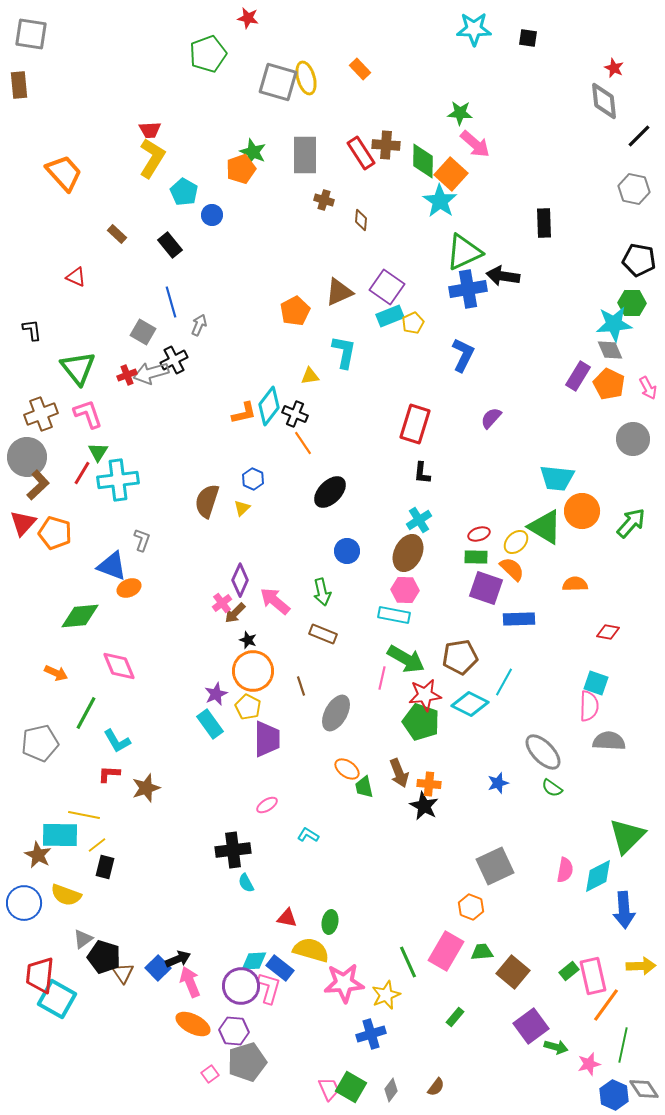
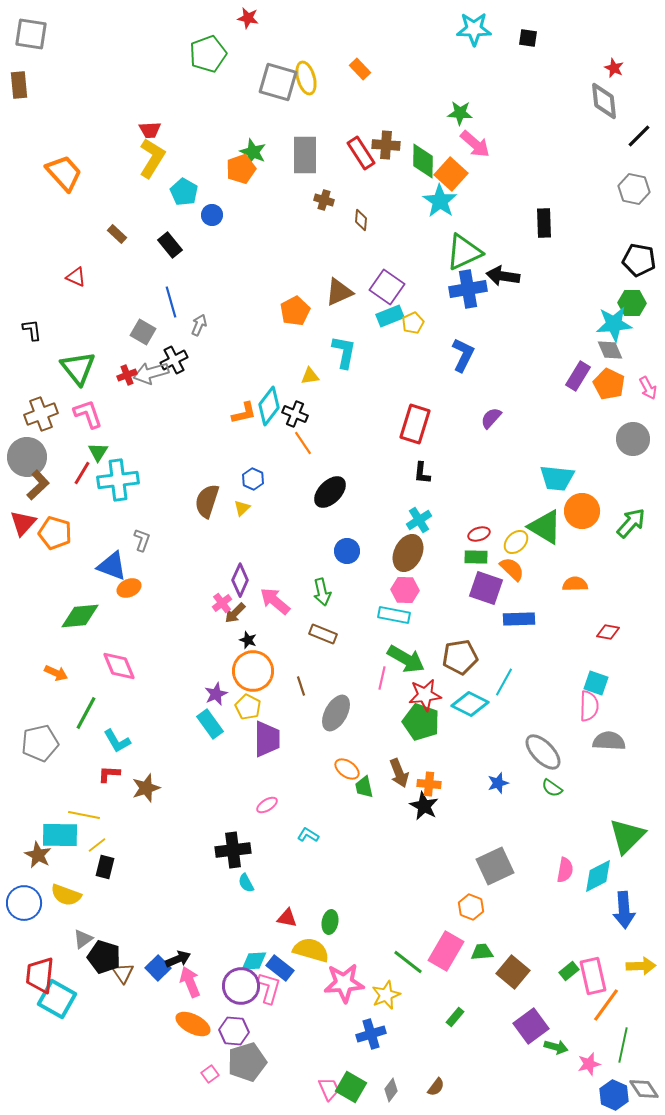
green line at (408, 962): rotated 28 degrees counterclockwise
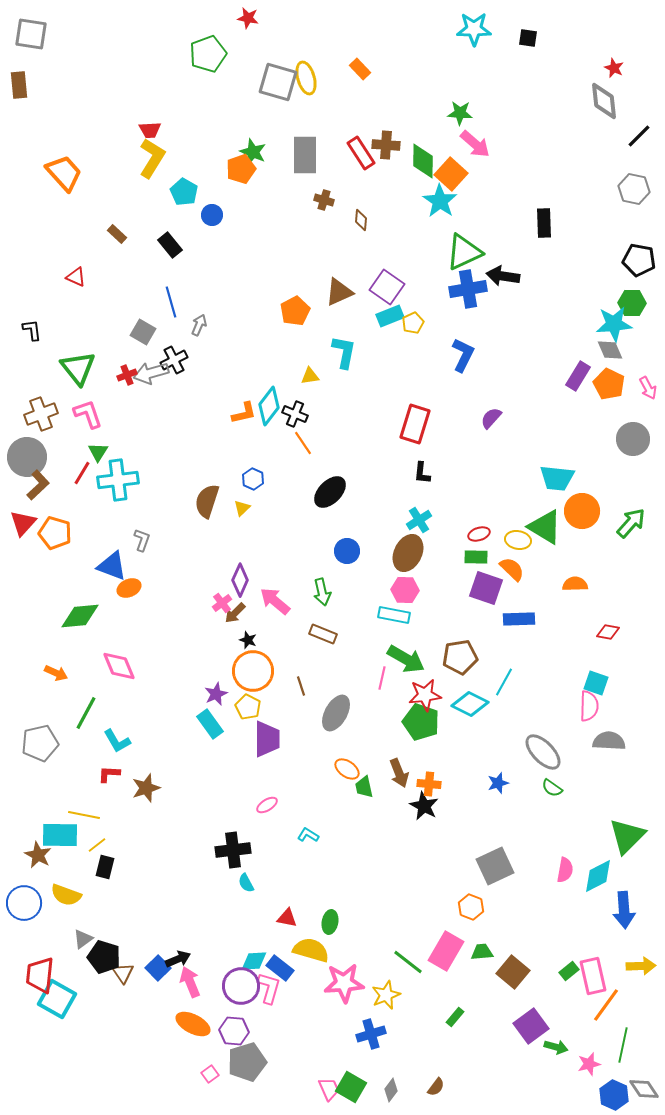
yellow ellipse at (516, 542): moved 2 px right, 2 px up; rotated 55 degrees clockwise
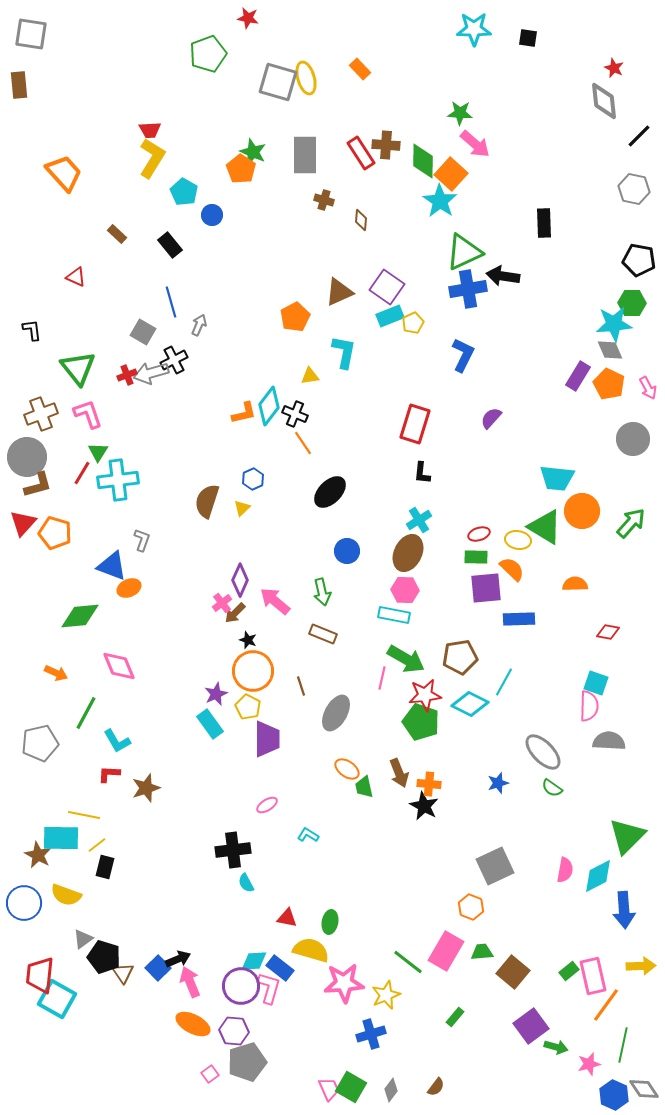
orange pentagon at (241, 169): rotated 20 degrees counterclockwise
orange pentagon at (295, 311): moved 6 px down
blue hexagon at (253, 479): rotated 10 degrees clockwise
brown L-shape at (38, 485): rotated 28 degrees clockwise
purple square at (486, 588): rotated 24 degrees counterclockwise
cyan rectangle at (60, 835): moved 1 px right, 3 px down
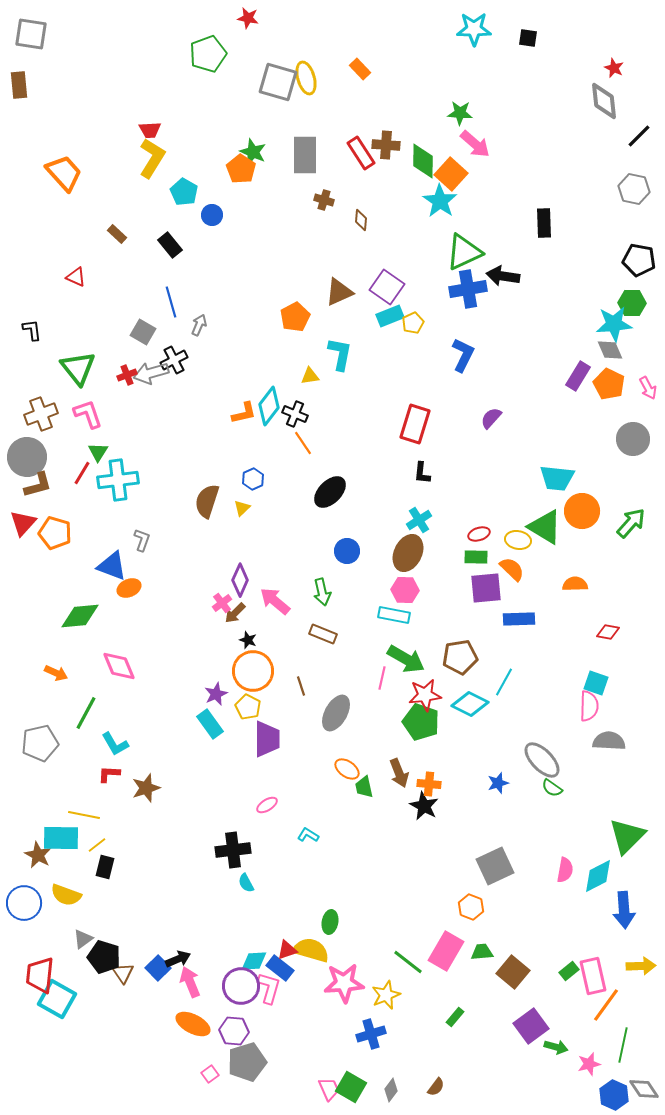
cyan L-shape at (344, 352): moved 4 px left, 2 px down
cyan L-shape at (117, 741): moved 2 px left, 3 px down
gray ellipse at (543, 752): moved 1 px left, 8 px down
red triangle at (287, 918): moved 32 px down; rotated 30 degrees counterclockwise
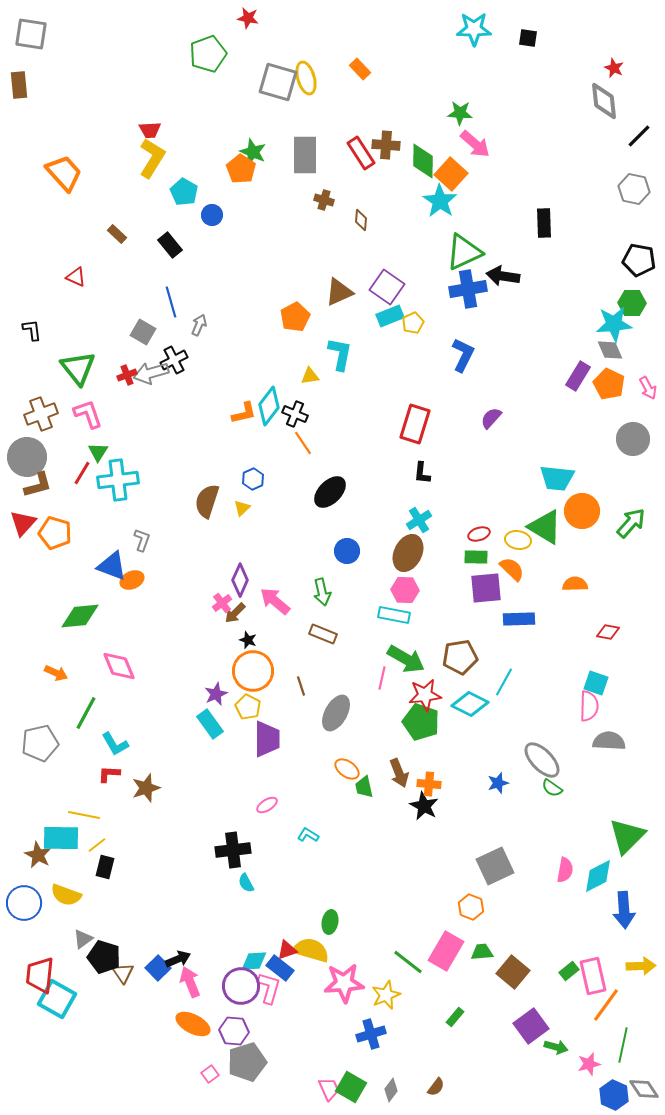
orange ellipse at (129, 588): moved 3 px right, 8 px up
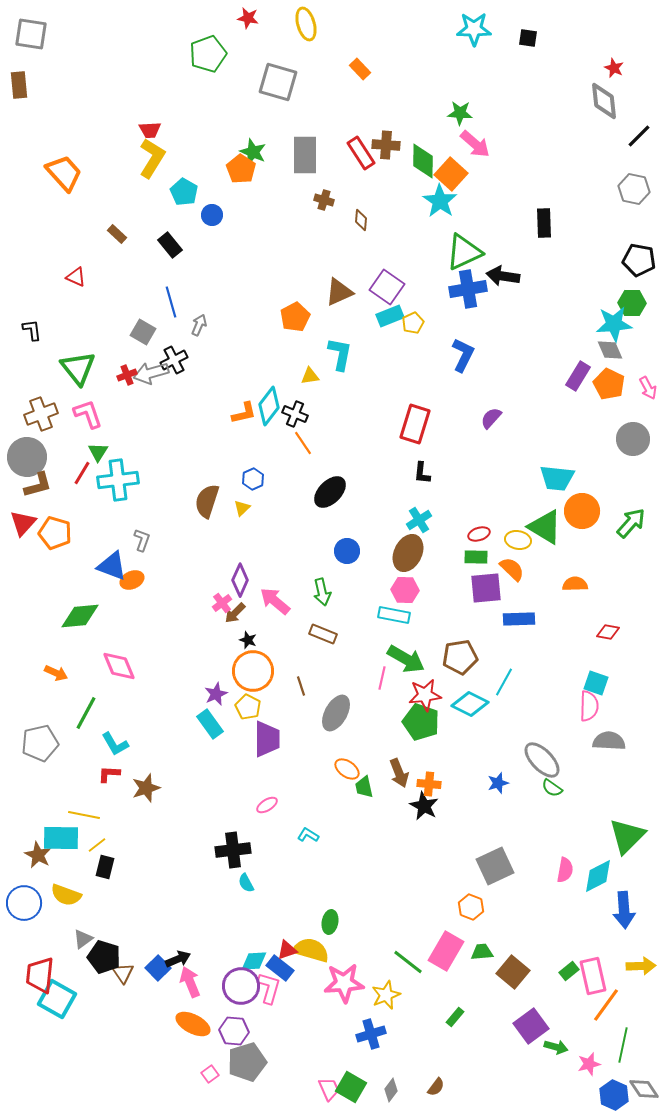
yellow ellipse at (306, 78): moved 54 px up
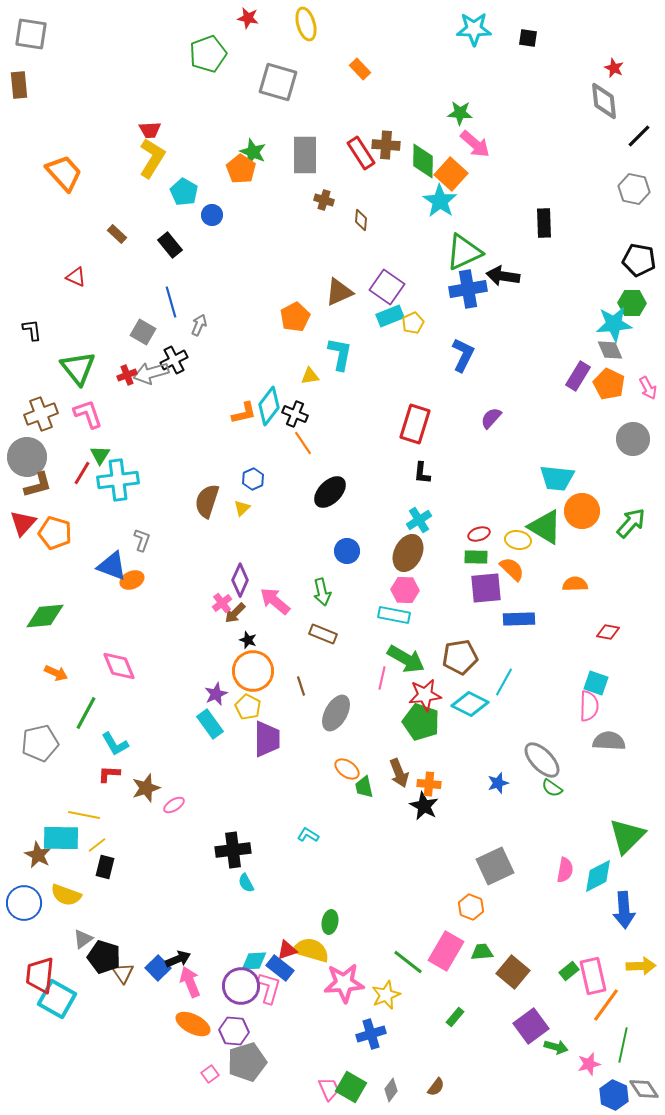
green triangle at (98, 452): moved 2 px right, 3 px down
green diamond at (80, 616): moved 35 px left
pink ellipse at (267, 805): moved 93 px left
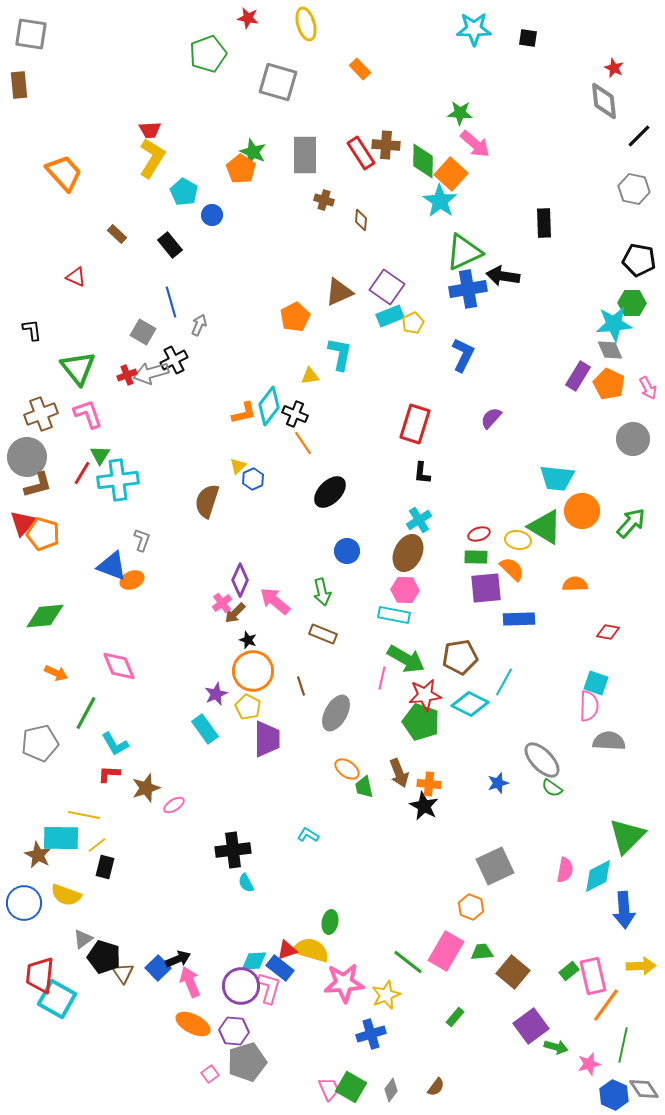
yellow triangle at (242, 508): moved 4 px left, 42 px up
orange pentagon at (55, 533): moved 12 px left, 1 px down
cyan rectangle at (210, 724): moved 5 px left, 5 px down
